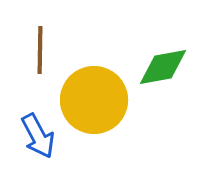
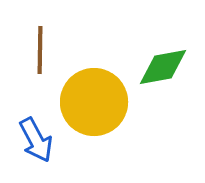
yellow circle: moved 2 px down
blue arrow: moved 2 px left, 4 px down
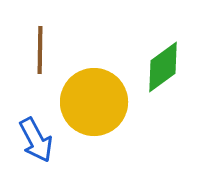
green diamond: rotated 26 degrees counterclockwise
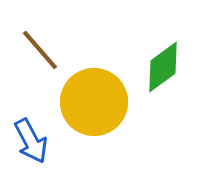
brown line: rotated 42 degrees counterclockwise
blue arrow: moved 5 px left, 1 px down
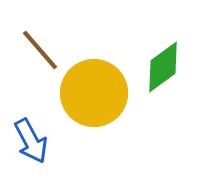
yellow circle: moved 9 px up
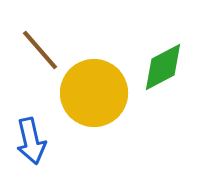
green diamond: rotated 8 degrees clockwise
blue arrow: rotated 15 degrees clockwise
